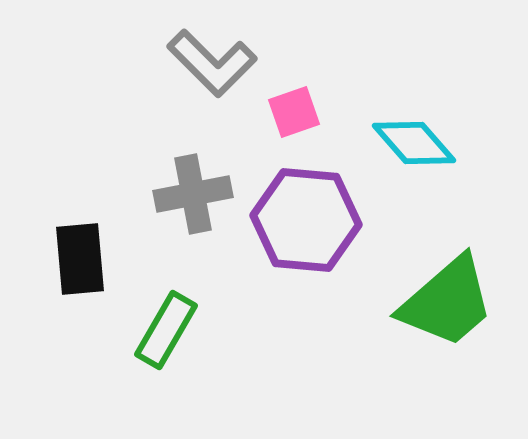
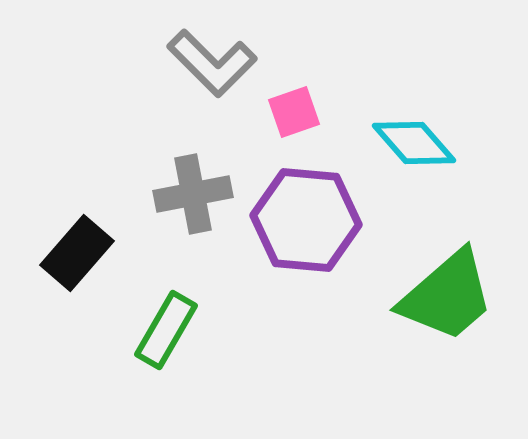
black rectangle: moved 3 px left, 6 px up; rotated 46 degrees clockwise
green trapezoid: moved 6 px up
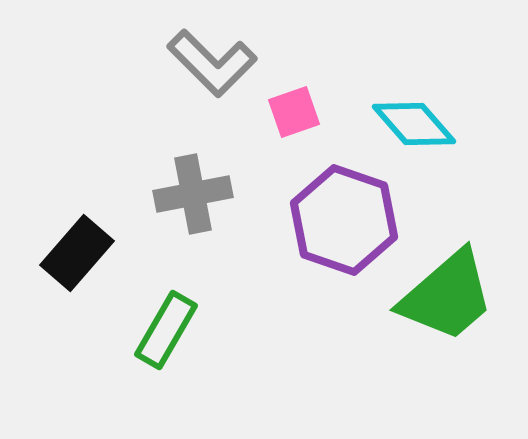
cyan diamond: moved 19 px up
purple hexagon: moved 38 px right; rotated 14 degrees clockwise
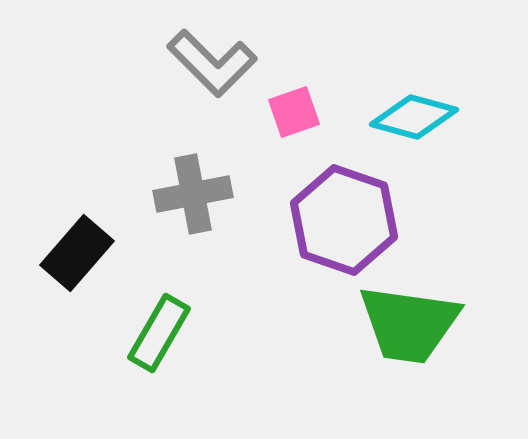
cyan diamond: moved 7 px up; rotated 34 degrees counterclockwise
green trapezoid: moved 38 px left, 28 px down; rotated 49 degrees clockwise
green rectangle: moved 7 px left, 3 px down
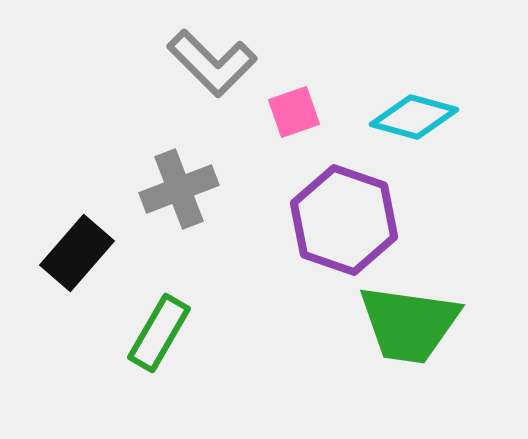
gray cross: moved 14 px left, 5 px up; rotated 10 degrees counterclockwise
